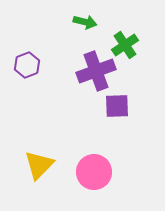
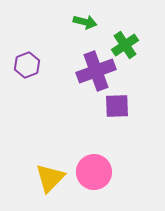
yellow triangle: moved 11 px right, 13 px down
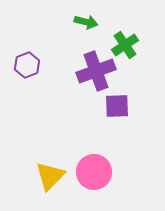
green arrow: moved 1 px right
yellow triangle: moved 2 px up
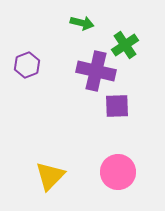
green arrow: moved 4 px left, 1 px down
purple cross: rotated 33 degrees clockwise
pink circle: moved 24 px right
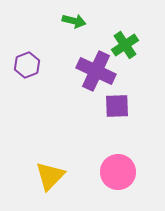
green arrow: moved 8 px left, 2 px up
purple cross: rotated 12 degrees clockwise
